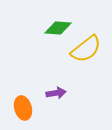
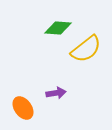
orange ellipse: rotated 20 degrees counterclockwise
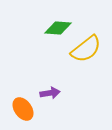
purple arrow: moved 6 px left
orange ellipse: moved 1 px down
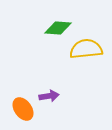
yellow semicircle: rotated 148 degrees counterclockwise
purple arrow: moved 1 px left, 3 px down
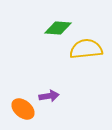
orange ellipse: rotated 15 degrees counterclockwise
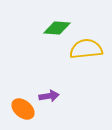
green diamond: moved 1 px left
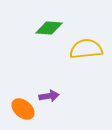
green diamond: moved 8 px left
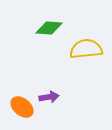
purple arrow: moved 1 px down
orange ellipse: moved 1 px left, 2 px up
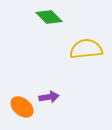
green diamond: moved 11 px up; rotated 40 degrees clockwise
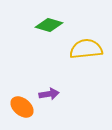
green diamond: moved 8 px down; rotated 28 degrees counterclockwise
purple arrow: moved 3 px up
